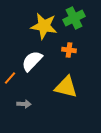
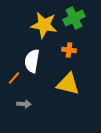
yellow star: moved 1 px up
white semicircle: rotated 35 degrees counterclockwise
orange line: moved 4 px right
yellow triangle: moved 2 px right, 3 px up
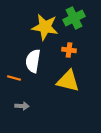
yellow star: moved 1 px right, 2 px down
white semicircle: moved 1 px right
orange line: rotated 64 degrees clockwise
yellow triangle: moved 3 px up
gray arrow: moved 2 px left, 2 px down
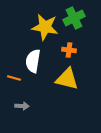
yellow triangle: moved 1 px left, 2 px up
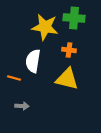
green cross: rotated 30 degrees clockwise
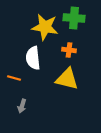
white semicircle: moved 3 px up; rotated 15 degrees counterclockwise
gray arrow: rotated 104 degrees clockwise
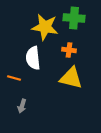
yellow triangle: moved 4 px right, 1 px up
